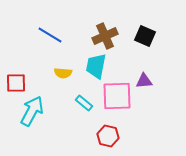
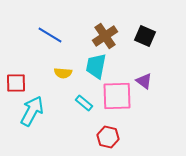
brown cross: rotated 10 degrees counterclockwise
purple triangle: rotated 42 degrees clockwise
red hexagon: moved 1 px down
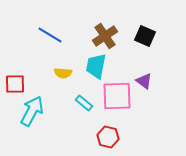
red square: moved 1 px left, 1 px down
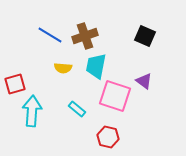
brown cross: moved 20 px left; rotated 15 degrees clockwise
yellow semicircle: moved 5 px up
red square: rotated 15 degrees counterclockwise
pink square: moved 2 px left; rotated 20 degrees clockwise
cyan rectangle: moved 7 px left, 6 px down
cyan arrow: rotated 24 degrees counterclockwise
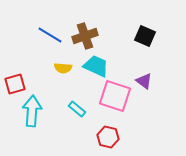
cyan trapezoid: rotated 104 degrees clockwise
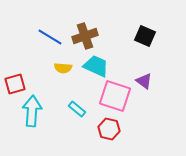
blue line: moved 2 px down
red hexagon: moved 1 px right, 8 px up
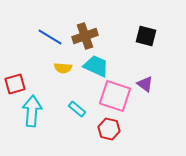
black square: moved 1 px right; rotated 10 degrees counterclockwise
purple triangle: moved 1 px right, 3 px down
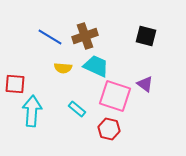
red square: rotated 20 degrees clockwise
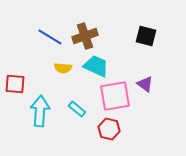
pink square: rotated 28 degrees counterclockwise
cyan arrow: moved 8 px right
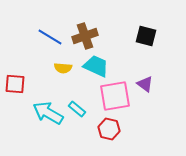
cyan arrow: moved 8 px right, 2 px down; rotated 64 degrees counterclockwise
